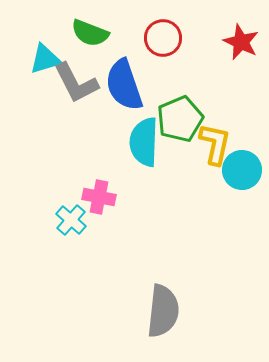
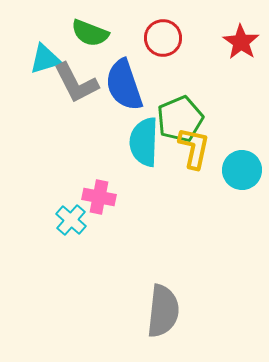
red star: rotated 9 degrees clockwise
yellow L-shape: moved 21 px left, 4 px down
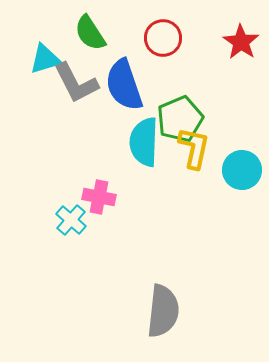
green semicircle: rotated 36 degrees clockwise
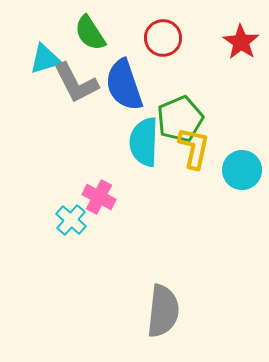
pink cross: rotated 16 degrees clockwise
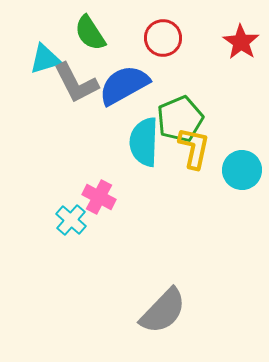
blue semicircle: rotated 80 degrees clockwise
gray semicircle: rotated 38 degrees clockwise
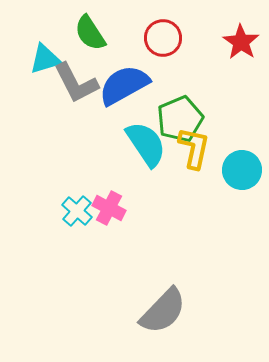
cyan semicircle: moved 2 px right, 2 px down; rotated 144 degrees clockwise
pink cross: moved 10 px right, 11 px down
cyan cross: moved 6 px right, 9 px up
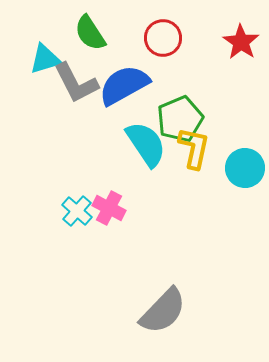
cyan circle: moved 3 px right, 2 px up
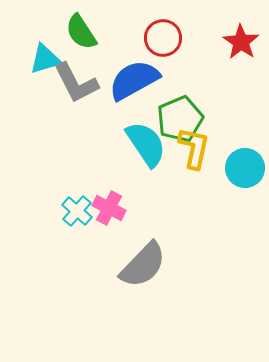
green semicircle: moved 9 px left, 1 px up
blue semicircle: moved 10 px right, 5 px up
gray semicircle: moved 20 px left, 46 px up
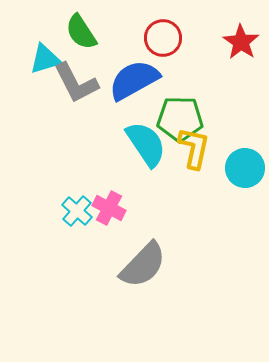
green pentagon: rotated 24 degrees clockwise
